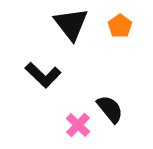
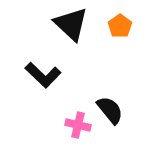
black triangle: rotated 9 degrees counterclockwise
black semicircle: moved 1 px down
pink cross: rotated 30 degrees counterclockwise
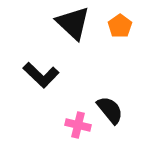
black triangle: moved 2 px right, 1 px up
black L-shape: moved 2 px left
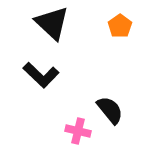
black triangle: moved 21 px left
pink cross: moved 6 px down
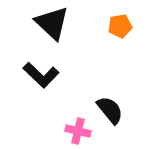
orange pentagon: rotated 25 degrees clockwise
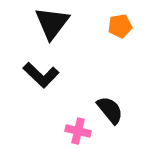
black triangle: rotated 24 degrees clockwise
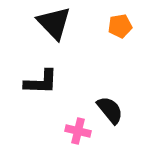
black triangle: moved 2 px right; rotated 21 degrees counterclockwise
black L-shape: moved 7 px down; rotated 42 degrees counterclockwise
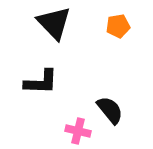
orange pentagon: moved 2 px left
